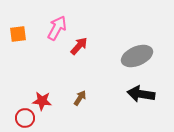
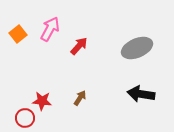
pink arrow: moved 7 px left, 1 px down
orange square: rotated 30 degrees counterclockwise
gray ellipse: moved 8 px up
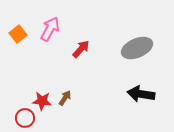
red arrow: moved 2 px right, 3 px down
brown arrow: moved 15 px left
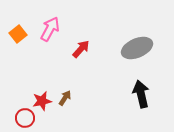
black arrow: rotated 68 degrees clockwise
red star: rotated 18 degrees counterclockwise
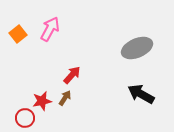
red arrow: moved 9 px left, 26 px down
black arrow: rotated 48 degrees counterclockwise
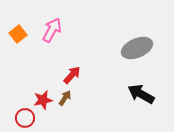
pink arrow: moved 2 px right, 1 px down
red star: moved 1 px right, 1 px up
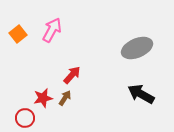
red star: moved 2 px up
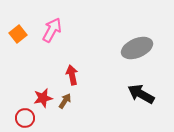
red arrow: rotated 54 degrees counterclockwise
brown arrow: moved 3 px down
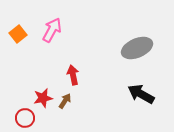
red arrow: moved 1 px right
